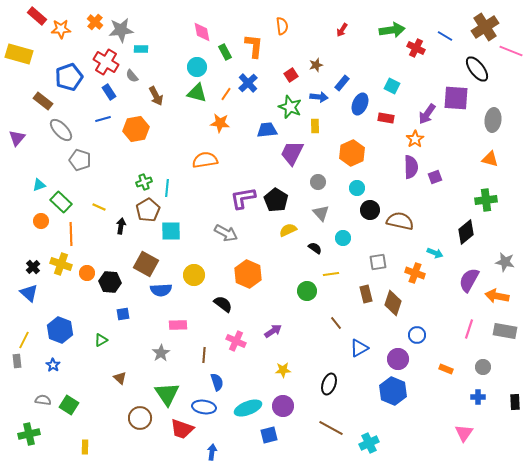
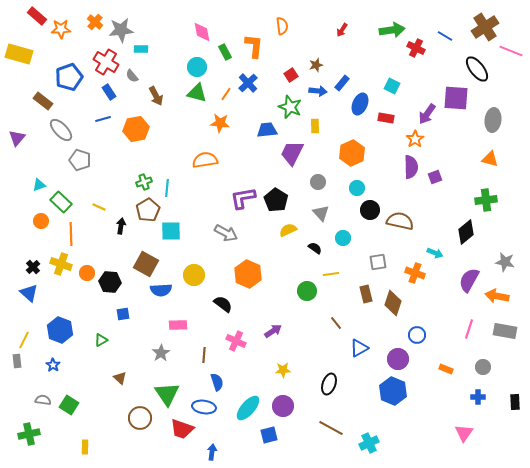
blue arrow at (319, 97): moved 1 px left, 6 px up
cyan ellipse at (248, 408): rotated 28 degrees counterclockwise
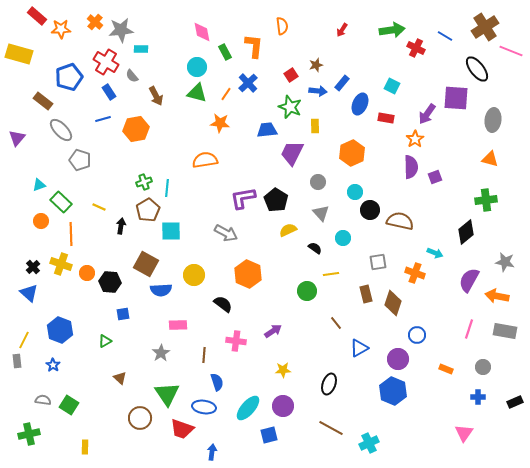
cyan circle at (357, 188): moved 2 px left, 4 px down
green triangle at (101, 340): moved 4 px right, 1 px down
pink cross at (236, 341): rotated 18 degrees counterclockwise
black rectangle at (515, 402): rotated 70 degrees clockwise
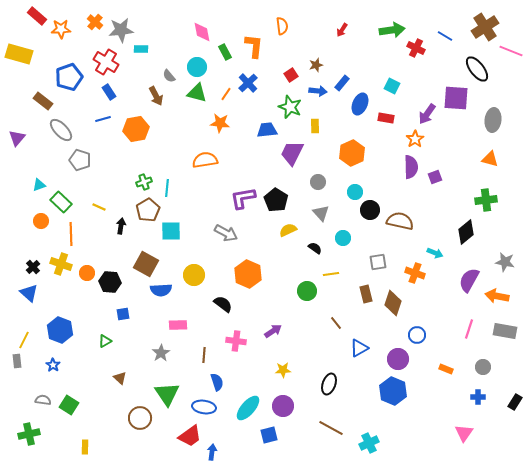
gray semicircle at (132, 76): moved 37 px right
black rectangle at (515, 402): rotated 35 degrees counterclockwise
red trapezoid at (182, 429): moved 8 px right, 7 px down; rotated 55 degrees counterclockwise
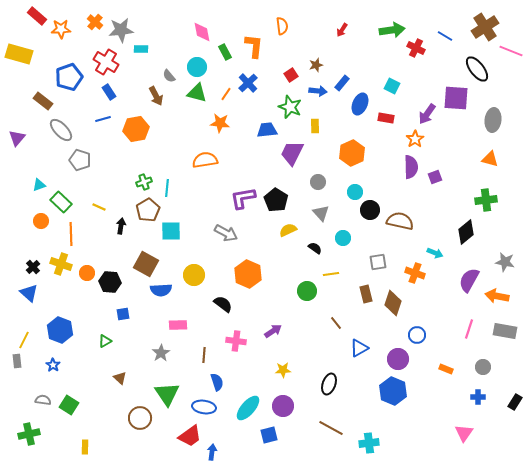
cyan cross at (369, 443): rotated 18 degrees clockwise
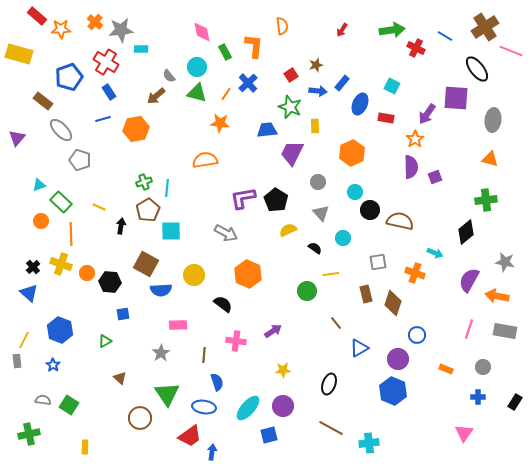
brown arrow at (156, 96): rotated 78 degrees clockwise
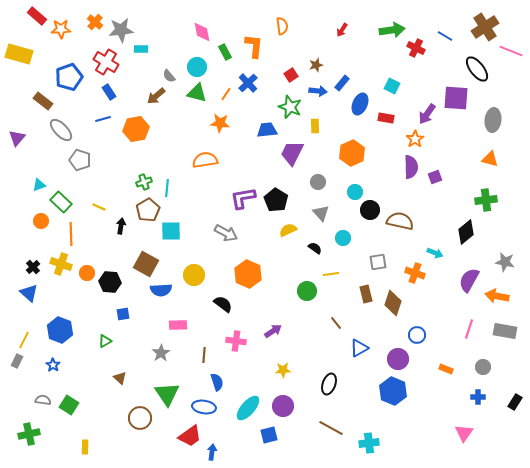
gray rectangle at (17, 361): rotated 32 degrees clockwise
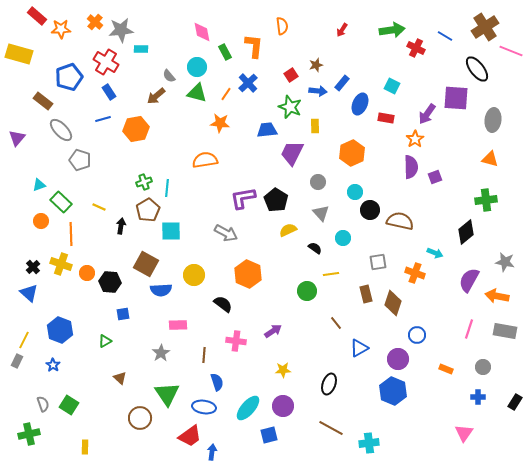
gray semicircle at (43, 400): moved 4 px down; rotated 63 degrees clockwise
